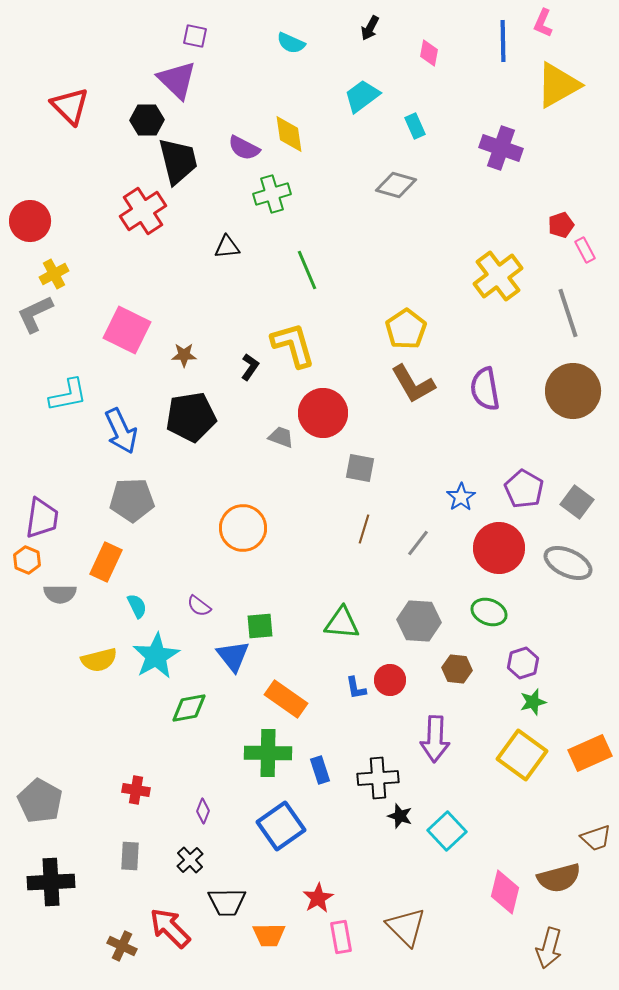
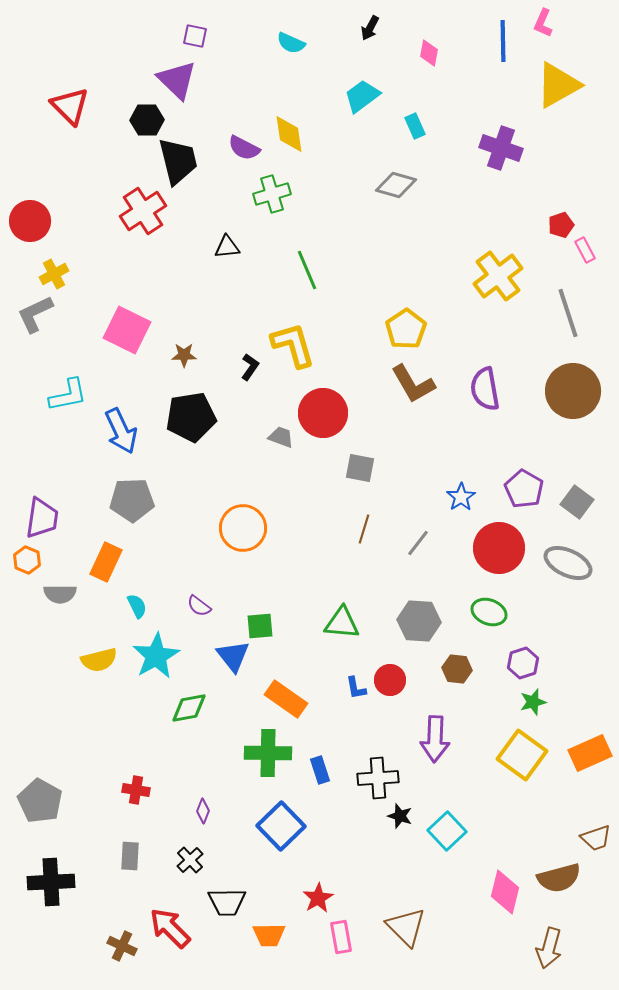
blue square at (281, 826): rotated 9 degrees counterclockwise
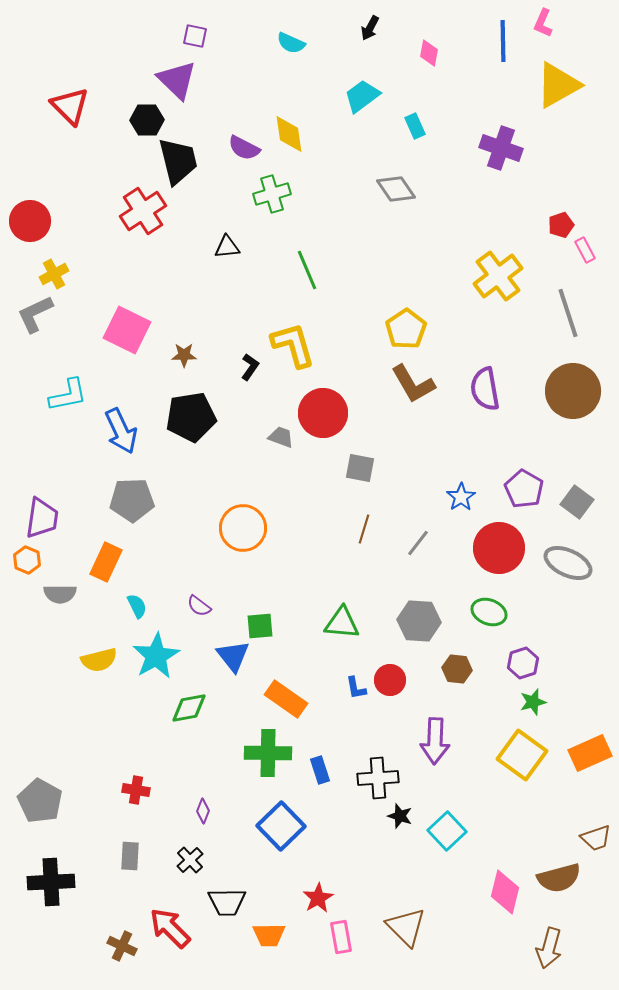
gray diamond at (396, 185): moved 4 px down; rotated 39 degrees clockwise
purple arrow at (435, 739): moved 2 px down
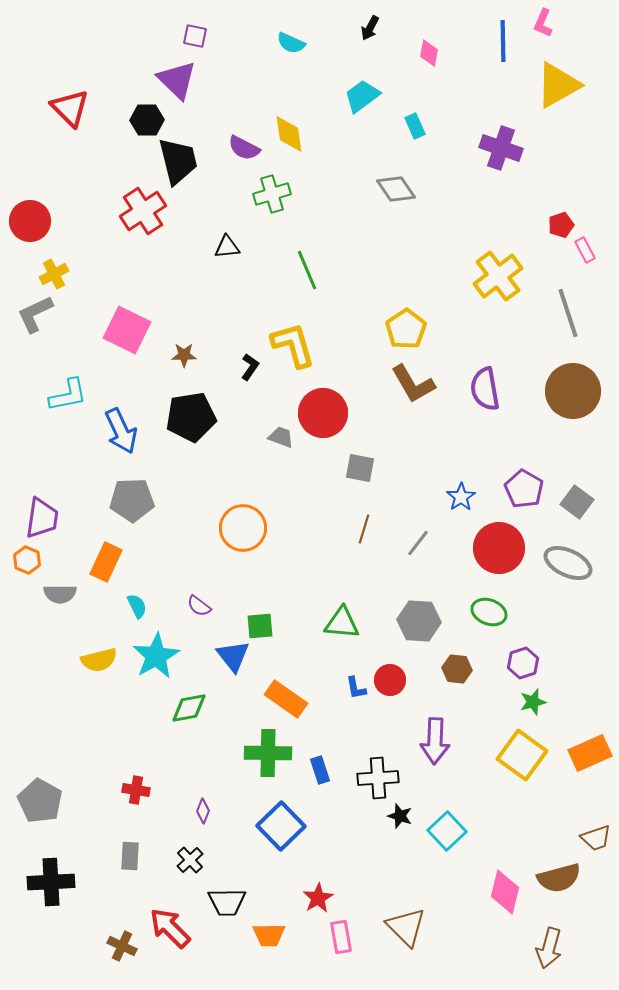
red triangle at (70, 106): moved 2 px down
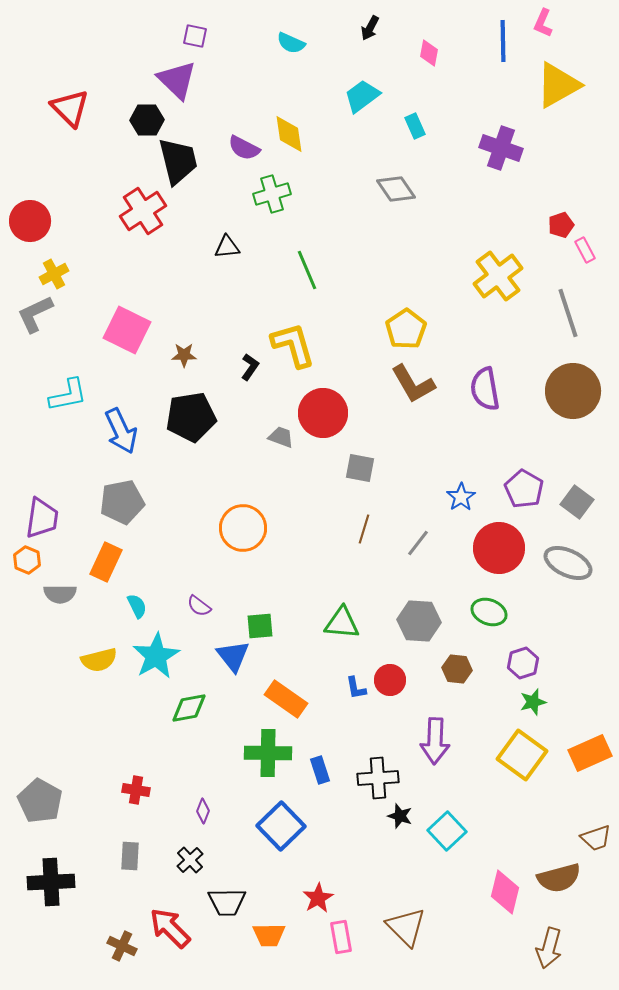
gray pentagon at (132, 500): moved 10 px left, 2 px down; rotated 9 degrees counterclockwise
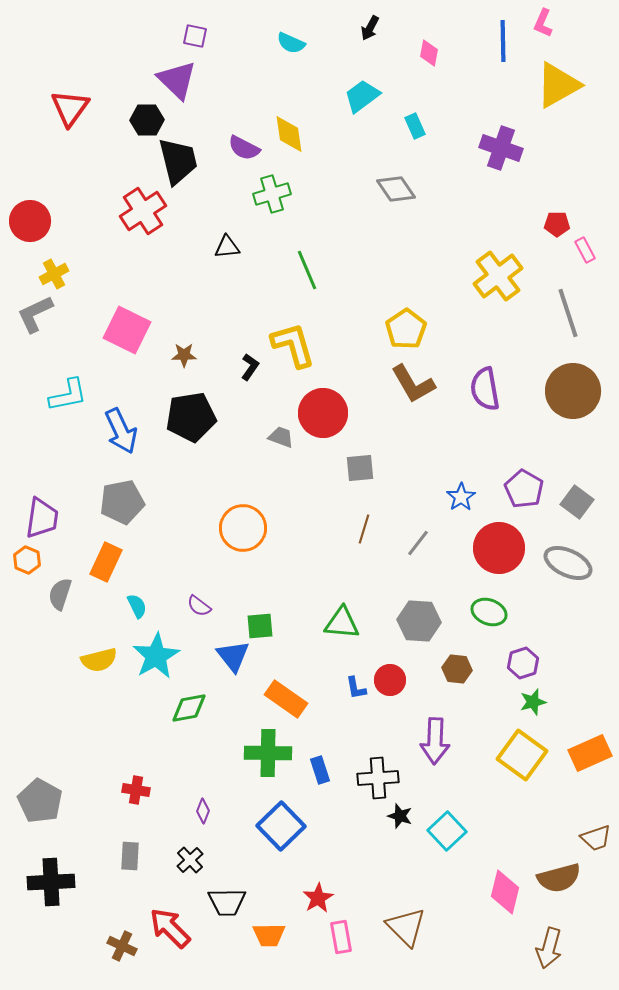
red triangle at (70, 108): rotated 21 degrees clockwise
red pentagon at (561, 225): moved 4 px left, 1 px up; rotated 20 degrees clockwise
gray square at (360, 468): rotated 16 degrees counterclockwise
gray semicircle at (60, 594): rotated 108 degrees clockwise
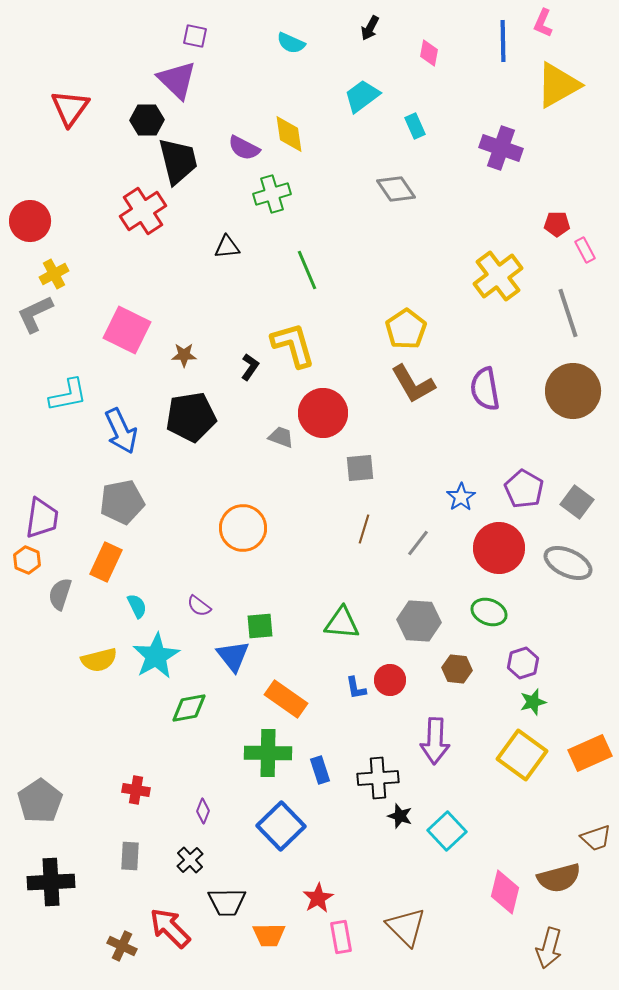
gray pentagon at (40, 801): rotated 9 degrees clockwise
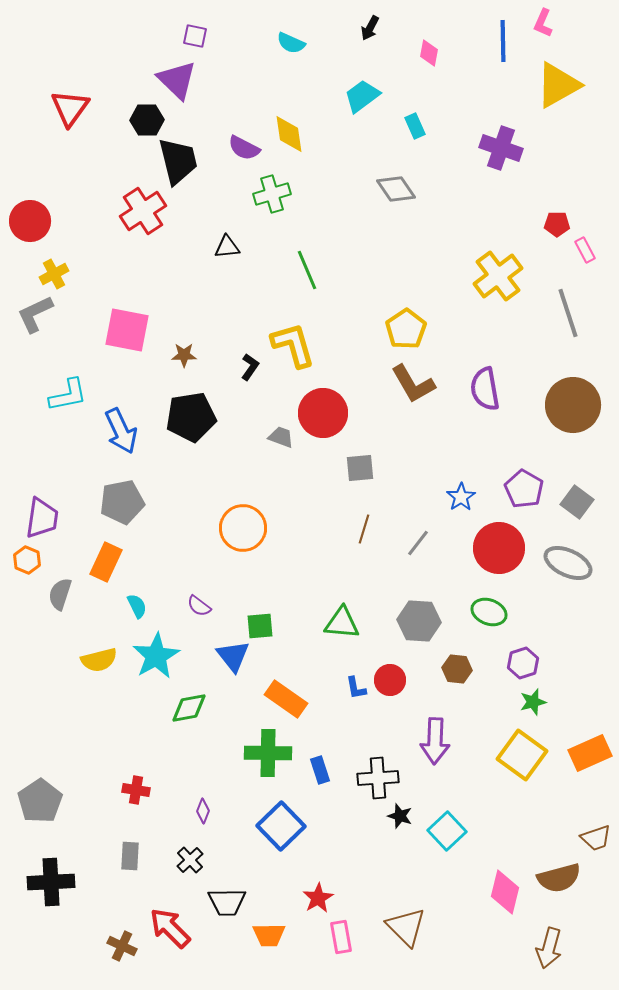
pink square at (127, 330): rotated 15 degrees counterclockwise
brown circle at (573, 391): moved 14 px down
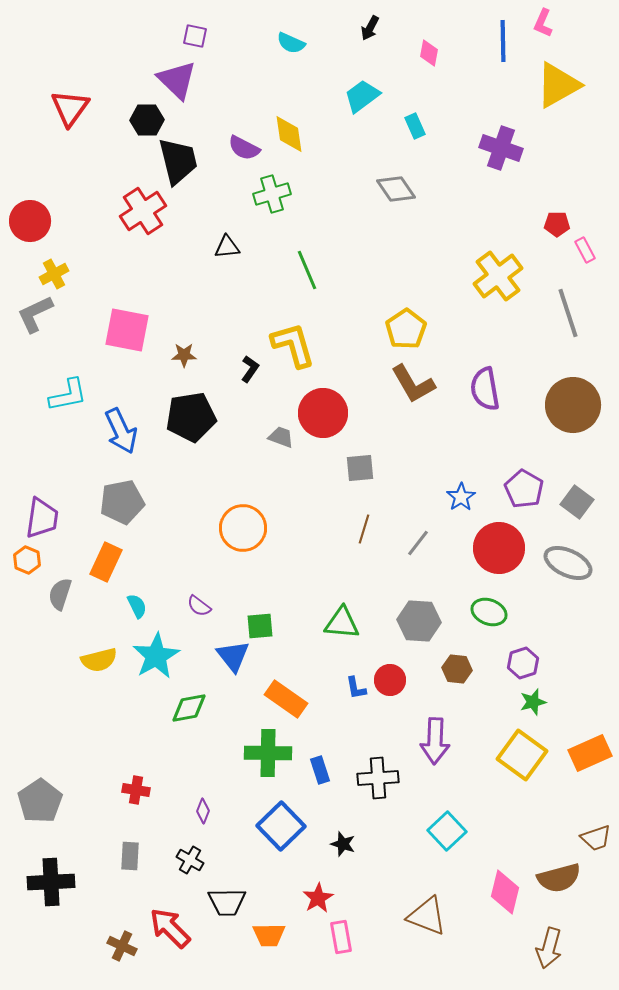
black L-shape at (250, 367): moved 2 px down
black star at (400, 816): moved 57 px left, 28 px down
black cross at (190, 860): rotated 16 degrees counterclockwise
brown triangle at (406, 927): moved 21 px right, 11 px up; rotated 24 degrees counterclockwise
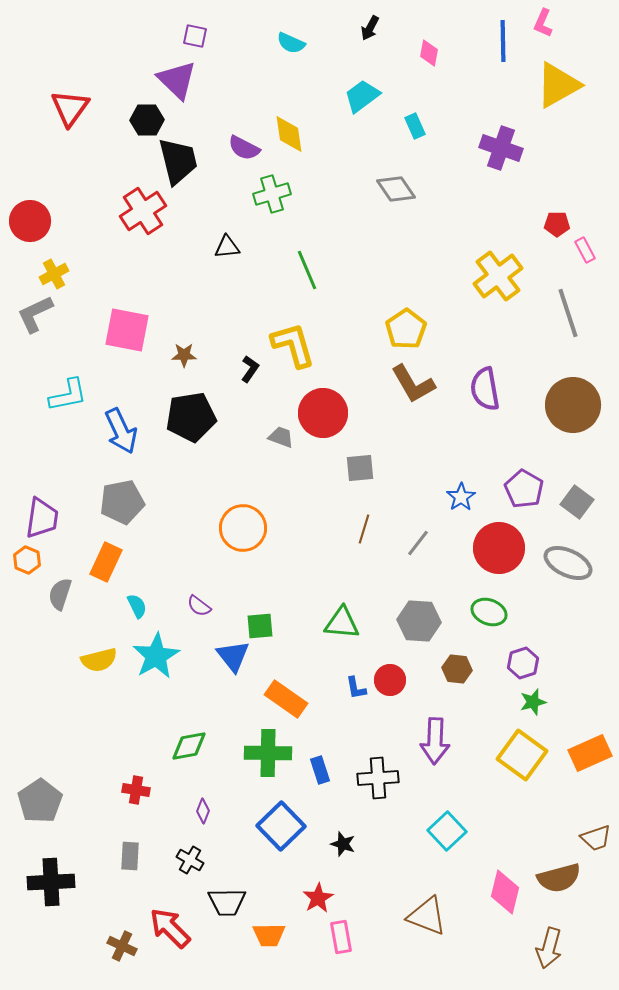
green diamond at (189, 708): moved 38 px down
